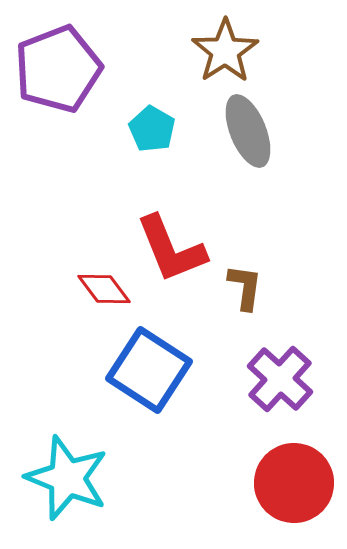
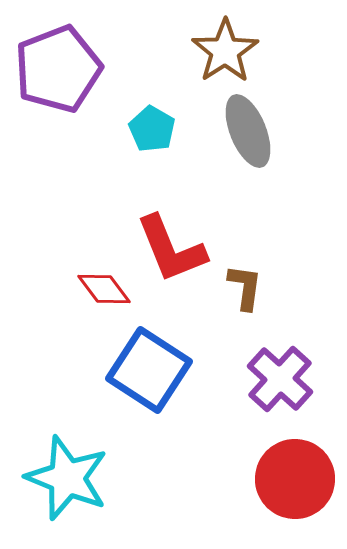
red circle: moved 1 px right, 4 px up
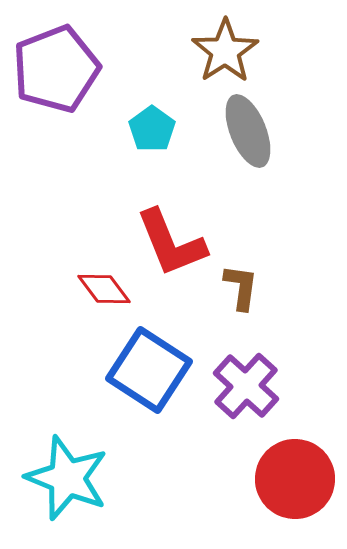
purple pentagon: moved 2 px left
cyan pentagon: rotated 6 degrees clockwise
red L-shape: moved 6 px up
brown L-shape: moved 4 px left
purple cross: moved 34 px left, 7 px down
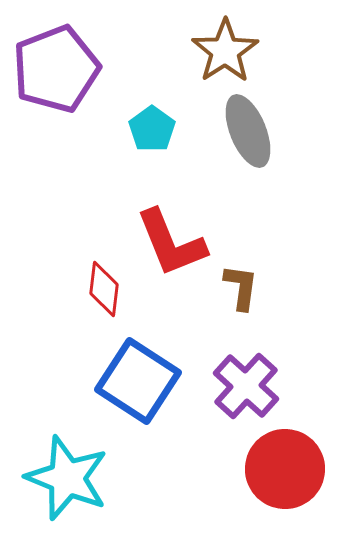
red diamond: rotated 44 degrees clockwise
blue square: moved 11 px left, 11 px down
red circle: moved 10 px left, 10 px up
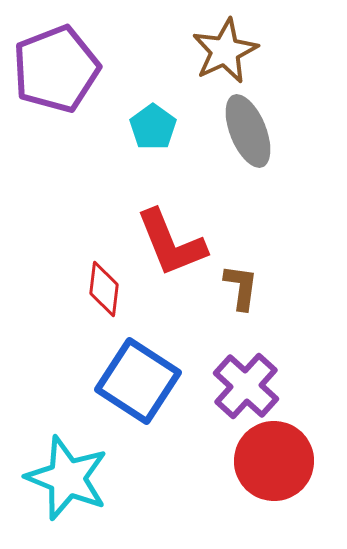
brown star: rotated 8 degrees clockwise
cyan pentagon: moved 1 px right, 2 px up
red circle: moved 11 px left, 8 px up
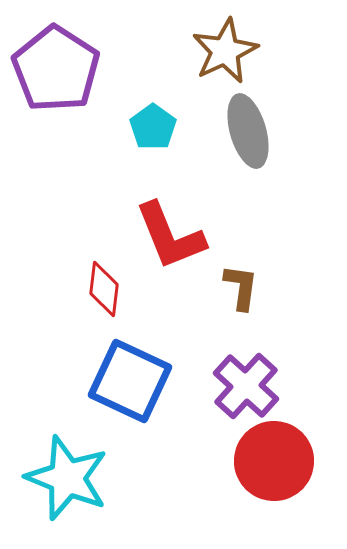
purple pentagon: rotated 18 degrees counterclockwise
gray ellipse: rotated 6 degrees clockwise
red L-shape: moved 1 px left, 7 px up
blue square: moved 8 px left; rotated 8 degrees counterclockwise
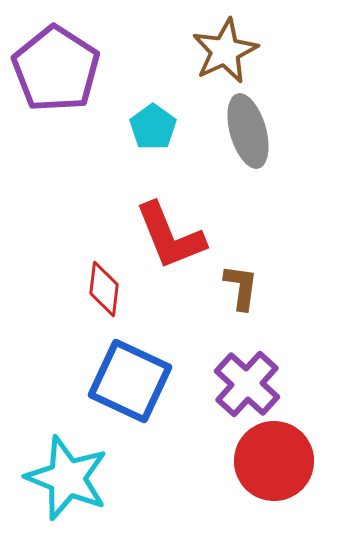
purple cross: moved 1 px right, 2 px up
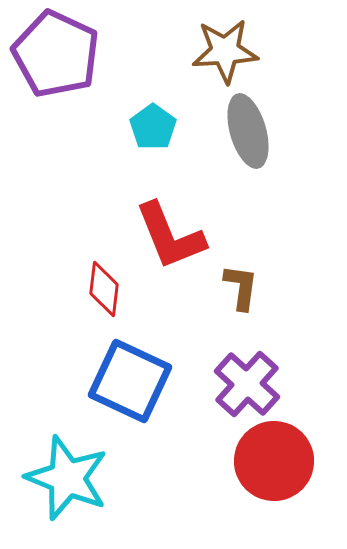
brown star: rotated 22 degrees clockwise
purple pentagon: moved 15 px up; rotated 8 degrees counterclockwise
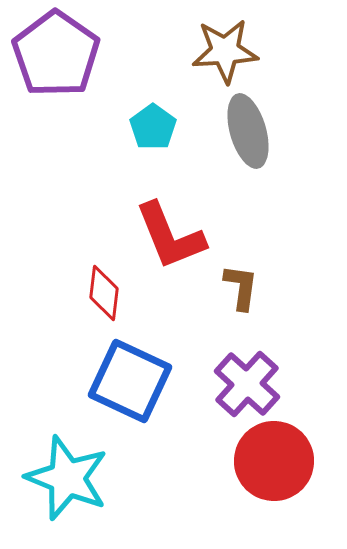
purple pentagon: rotated 10 degrees clockwise
red diamond: moved 4 px down
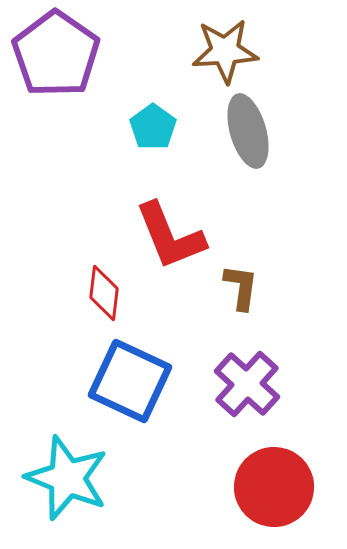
red circle: moved 26 px down
